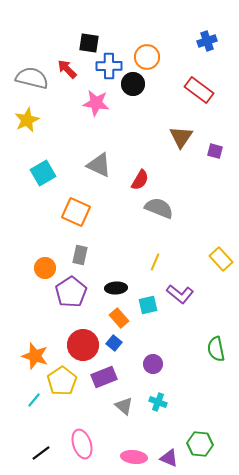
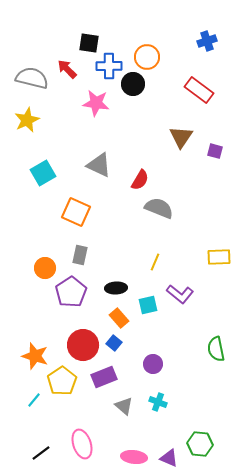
yellow rectangle at (221, 259): moved 2 px left, 2 px up; rotated 50 degrees counterclockwise
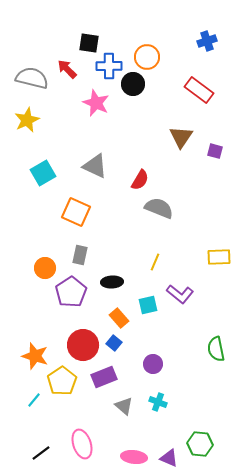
pink star at (96, 103): rotated 16 degrees clockwise
gray triangle at (99, 165): moved 4 px left, 1 px down
black ellipse at (116, 288): moved 4 px left, 6 px up
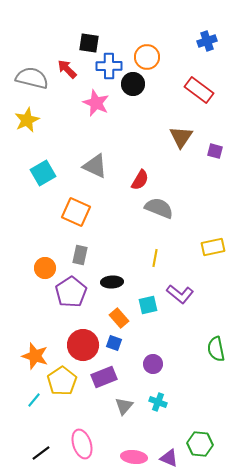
yellow rectangle at (219, 257): moved 6 px left, 10 px up; rotated 10 degrees counterclockwise
yellow line at (155, 262): moved 4 px up; rotated 12 degrees counterclockwise
blue square at (114, 343): rotated 21 degrees counterclockwise
gray triangle at (124, 406): rotated 30 degrees clockwise
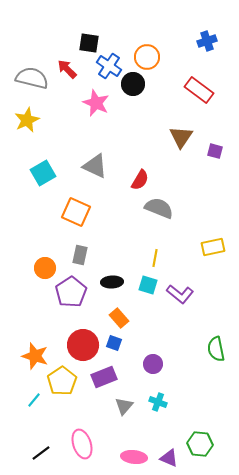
blue cross at (109, 66): rotated 35 degrees clockwise
cyan square at (148, 305): moved 20 px up; rotated 30 degrees clockwise
